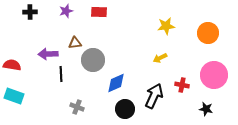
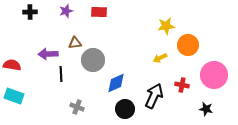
orange circle: moved 20 px left, 12 px down
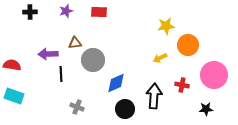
black arrow: rotated 20 degrees counterclockwise
black star: rotated 16 degrees counterclockwise
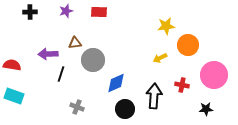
black line: rotated 21 degrees clockwise
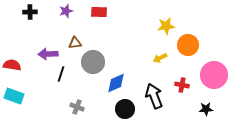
gray circle: moved 2 px down
black arrow: rotated 25 degrees counterclockwise
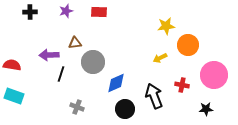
purple arrow: moved 1 px right, 1 px down
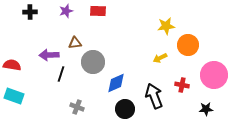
red rectangle: moved 1 px left, 1 px up
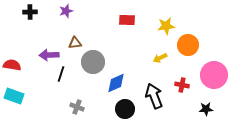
red rectangle: moved 29 px right, 9 px down
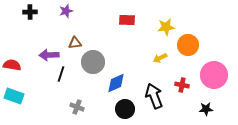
yellow star: moved 1 px down
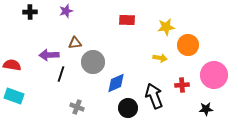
yellow arrow: rotated 144 degrees counterclockwise
red cross: rotated 16 degrees counterclockwise
black circle: moved 3 px right, 1 px up
